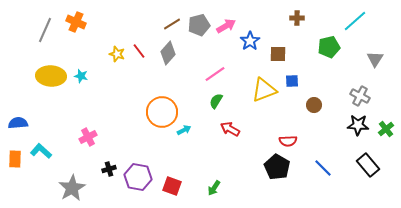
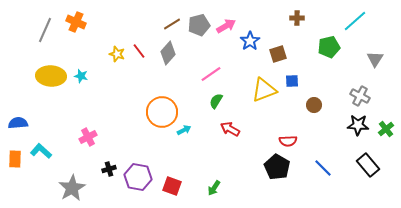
brown square: rotated 18 degrees counterclockwise
pink line: moved 4 px left
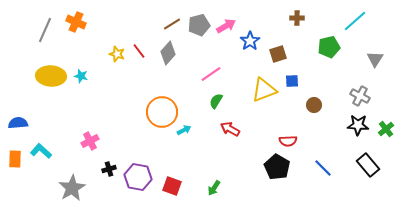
pink cross: moved 2 px right, 4 px down
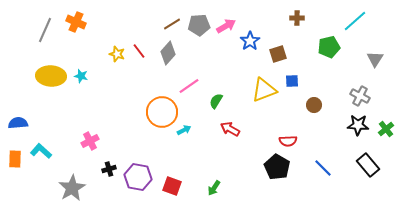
gray pentagon: rotated 10 degrees clockwise
pink line: moved 22 px left, 12 px down
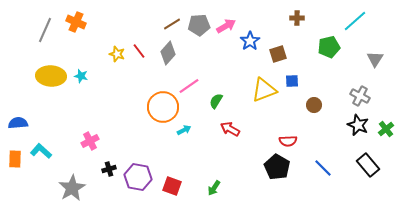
orange circle: moved 1 px right, 5 px up
black star: rotated 20 degrees clockwise
